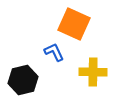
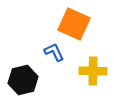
yellow cross: moved 1 px up
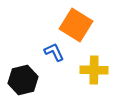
orange square: moved 2 px right, 1 px down; rotated 8 degrees clockwise
yellow cross: moved 1 px right, 1 px up
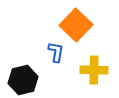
orange square: rotated 12 degrees clockwise
blue L-shape: moved 2 px right; rotated 35 degrees clockwise
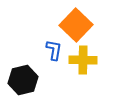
blue L-shape: moved 2 px left, 2 px up
yellow cross: moved 11 px left, 10 px up
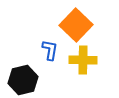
blue L-shape: moved 4 px left
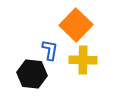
black hexagon: moved 9 px right, 6 px up; rotated 20 degrees clockwise
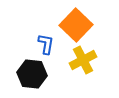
blue L-shape: moved 4 px left, 6 px up
yellow cross: rotated 28 degrees counterclockwise
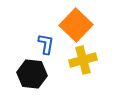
yellow cross: rotated 12 degrees clockwise
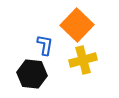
orange square: moved 1 px right
blue L-shape: moved 1 px left, 1 px down
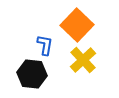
yellow cross: rotated 28 degrees counterclockwise
